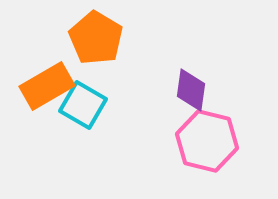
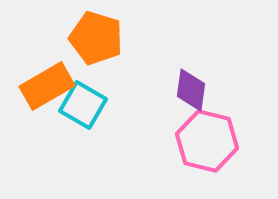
orange pentagon: rotated 14 degrees counterclockwise
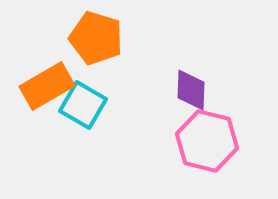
purple diamond: rotated 6 degrees counterclockwise
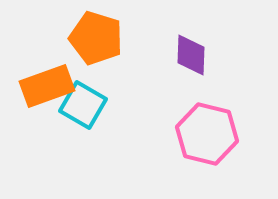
orange rectangle: rotated 10 degrees clockwise
purple diamond: moved 35 px up
pink hexagon: moved 7 px up
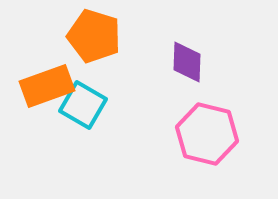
orange pentagon: moved 2 px left, 2 px up
purple diamond: moved 4 px left, 7 px down
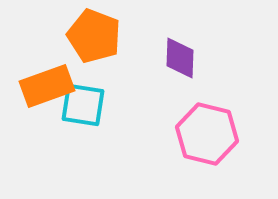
orange pentagon: rotated 4 degrees clockwise
purple diamond: moved 7 px left, 4 px up
cyan square: rotated 21 degrees counterclockwise
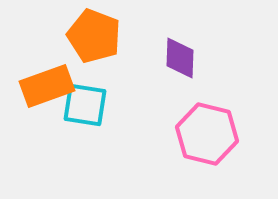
cyan square: moved 2 px right
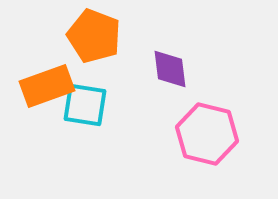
purple diamond: moved 10 px left, 11 px down; rotated 9 degrees counterclockwise
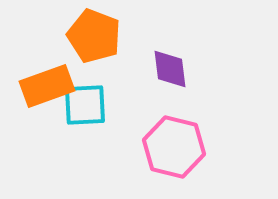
cyan square: rotated 12 degrees counterclockwise
pink hexagon: moved 33 px left, 13 px down
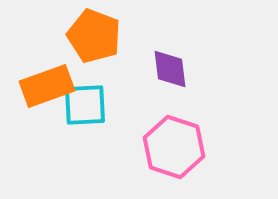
pink hexagon: rotated 4 degrees clockwise
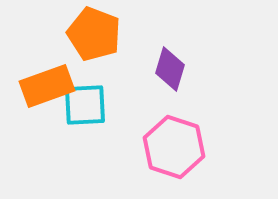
orange pentagon: moved 2 px up
purple diamond: rotated 24 degrees clockwise
